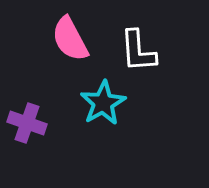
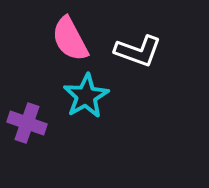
white L-shape: rotated 66 degrees counterclockwise
cyan star: moved 17 px left, 7 px up
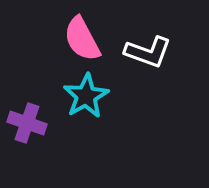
pink semicircle: moved 12 px right
white L-shape: moved 10 px right, 1 px down
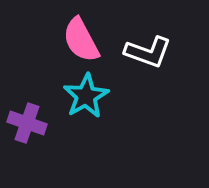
pink semicircle: moved 1 px left, 1 px down
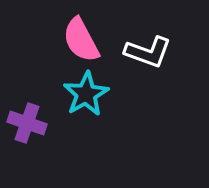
cyan star: moved 2 px up
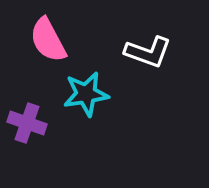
pink semicircle: moved 33 px left
cyan star: rotated 21 degrees clockwise
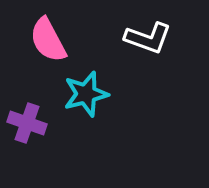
white L-shape: moved 14 px up
cyan star: rotated 6 degrees counterclockwise
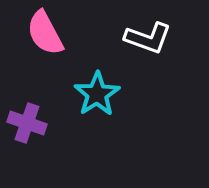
pink semicircle: moved 3 px left, 7 px up
cyan star: moved 11 px right; rotated 18 degrees counterclockwise
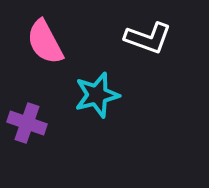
pink semicircle: moved 9 px down
cyan star: moved 1 px down; rotated 18 degrees clockwise
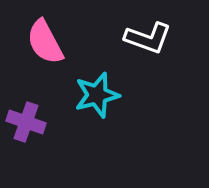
purple cross: moved 1 px left, 1 px up
